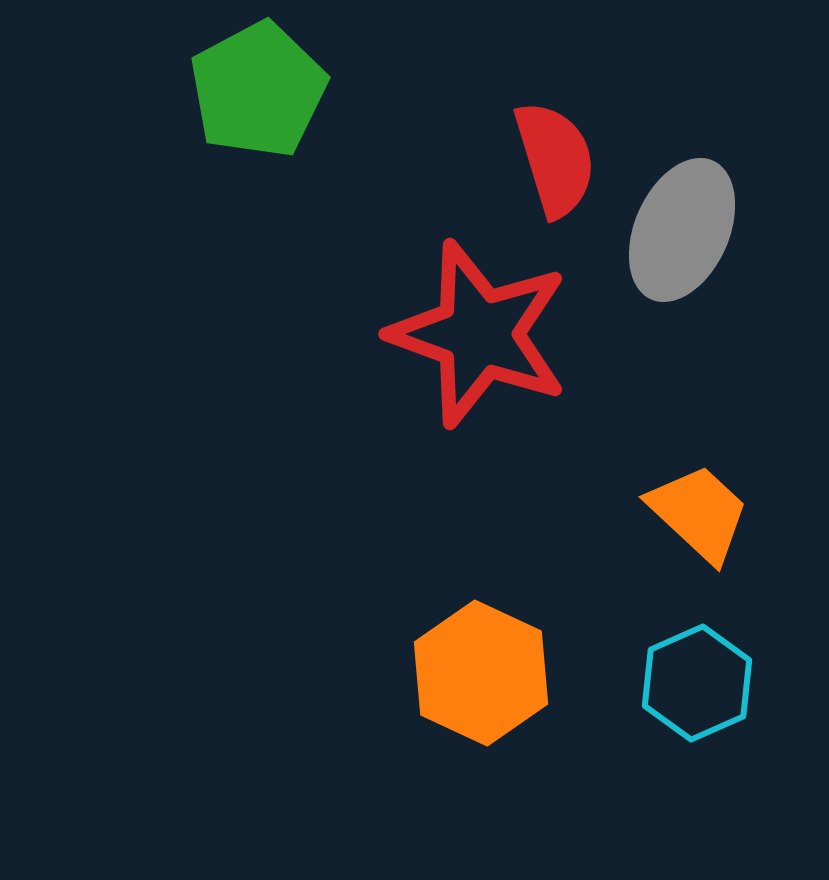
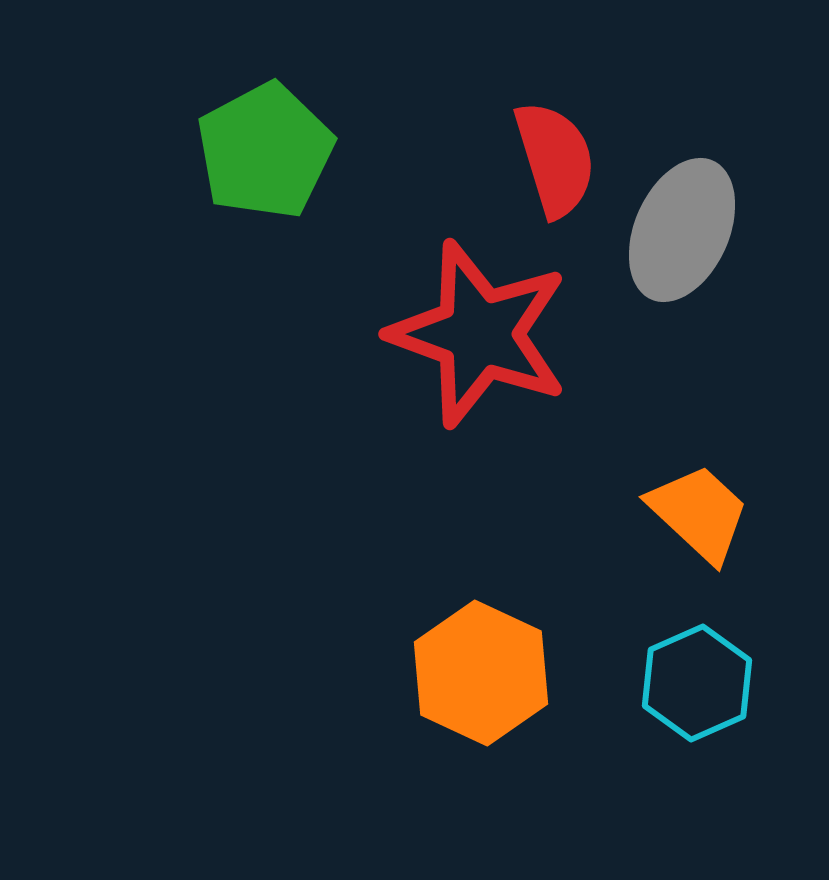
green pentagon: moved 7 px right, 61 px down
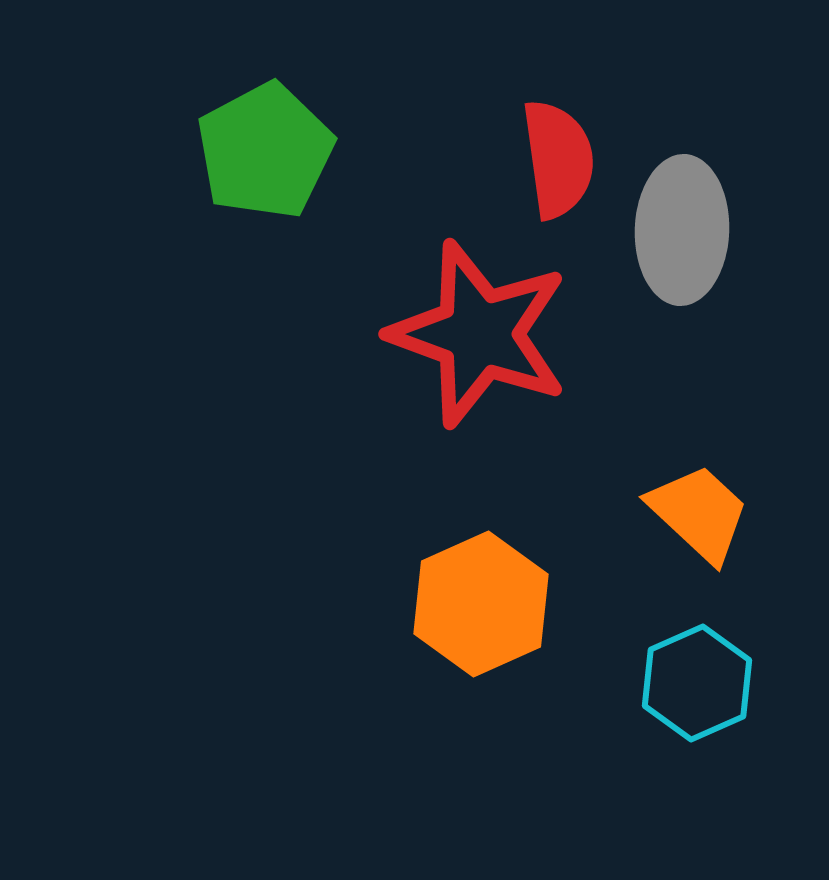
red semicircle: moved 3 px right; rotated 9 degrees clockwise
gray ellipse: rotated 22 degrees counterclockwise
orange hexagon: moved 69 px up; rotated 11 degrees clockwise
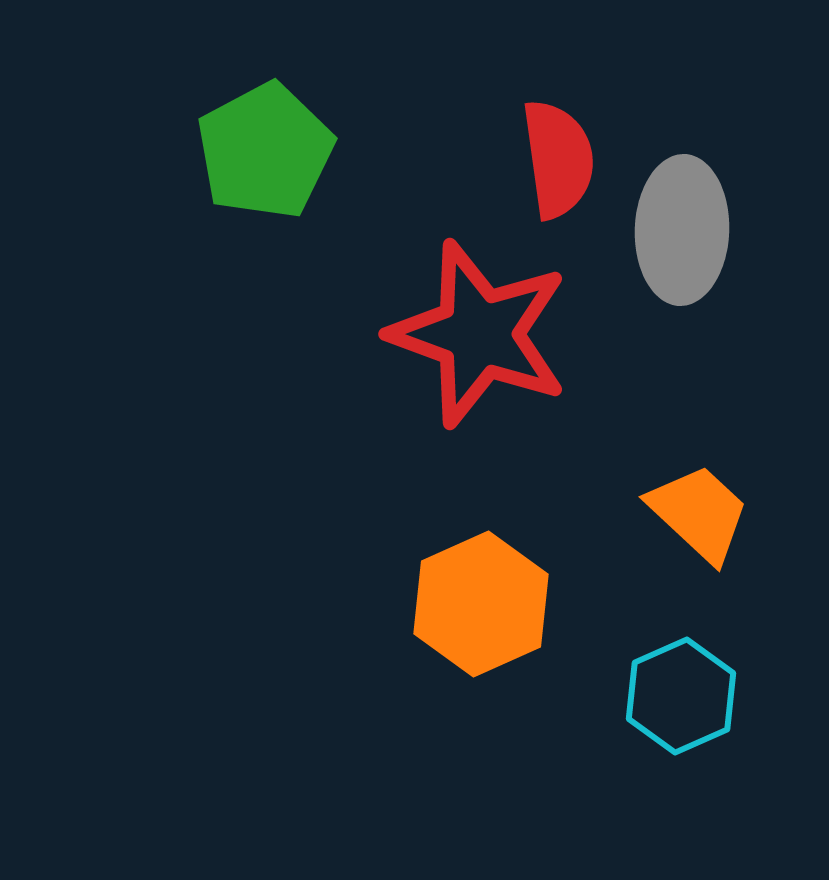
cyan hexagon: moved 16 px left, 13 px down
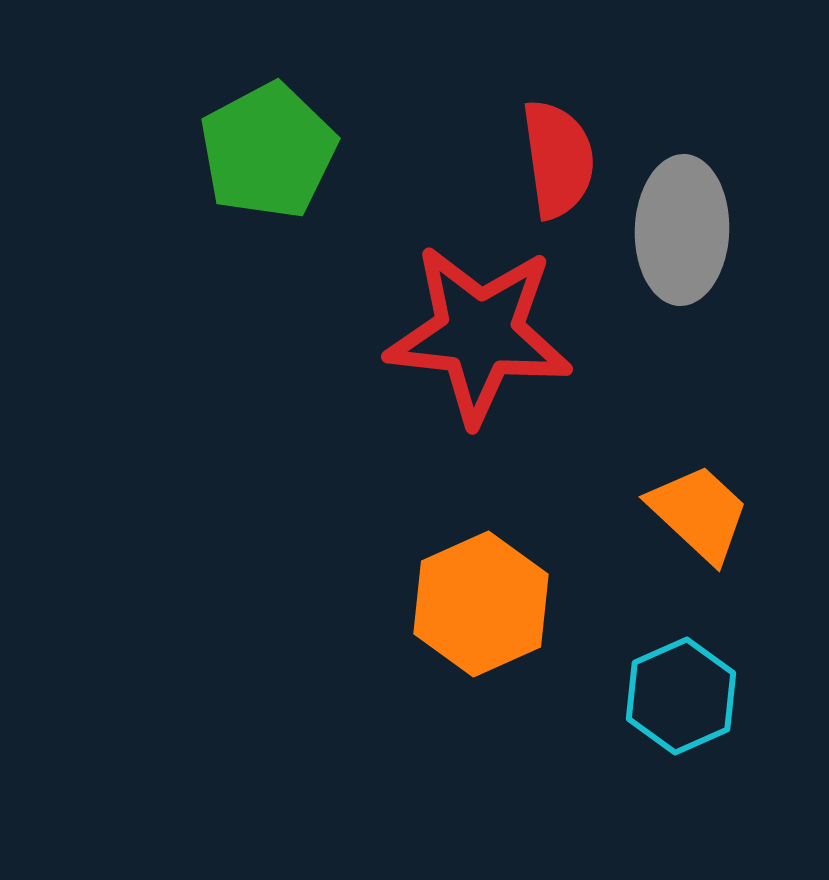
green pentagon: moved 3 px right
red star: rotated 14 degrees counterclockwise
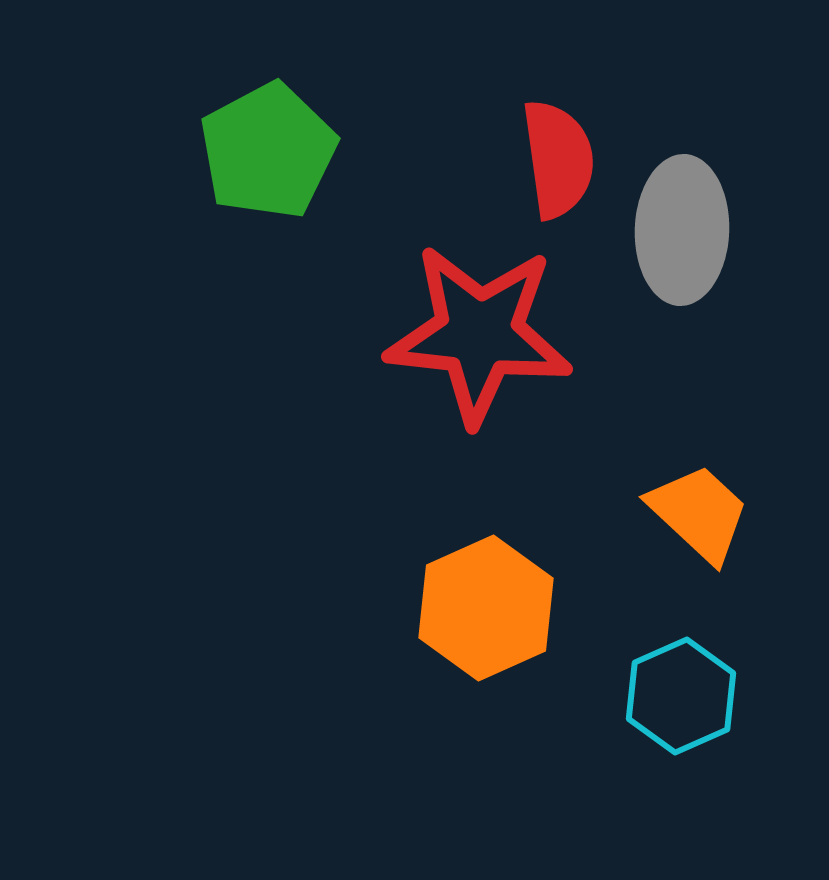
orange hexagon: moved 5 px right, 4 px down
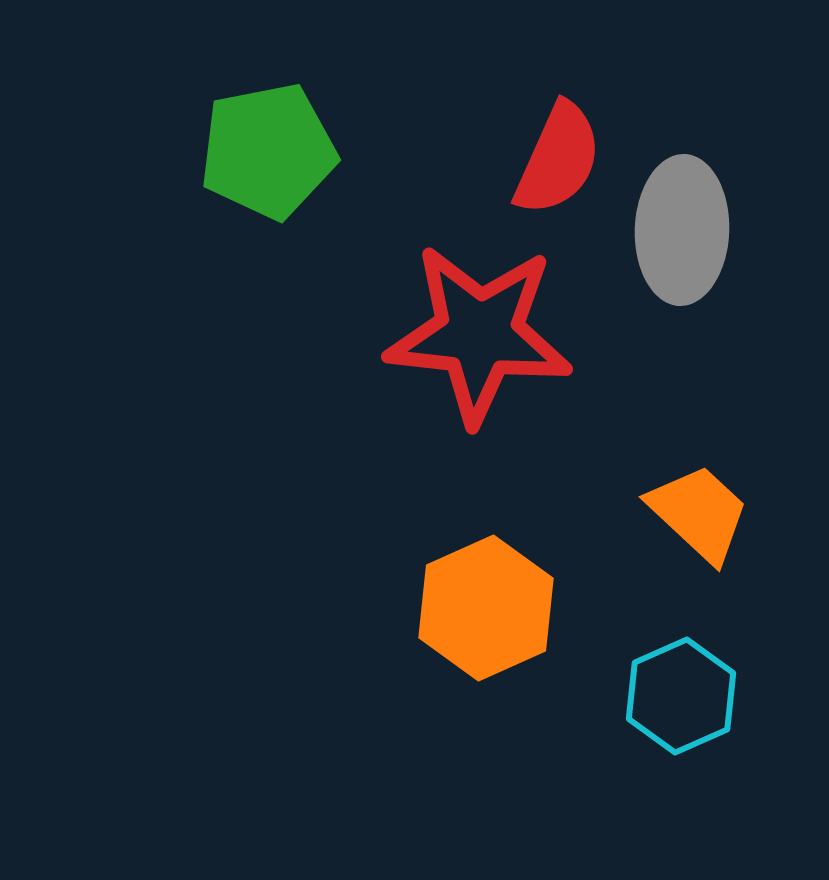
green pentagon: rotated 17 degrees clockwise
red semicircle: rotated 32 degrees clockwise
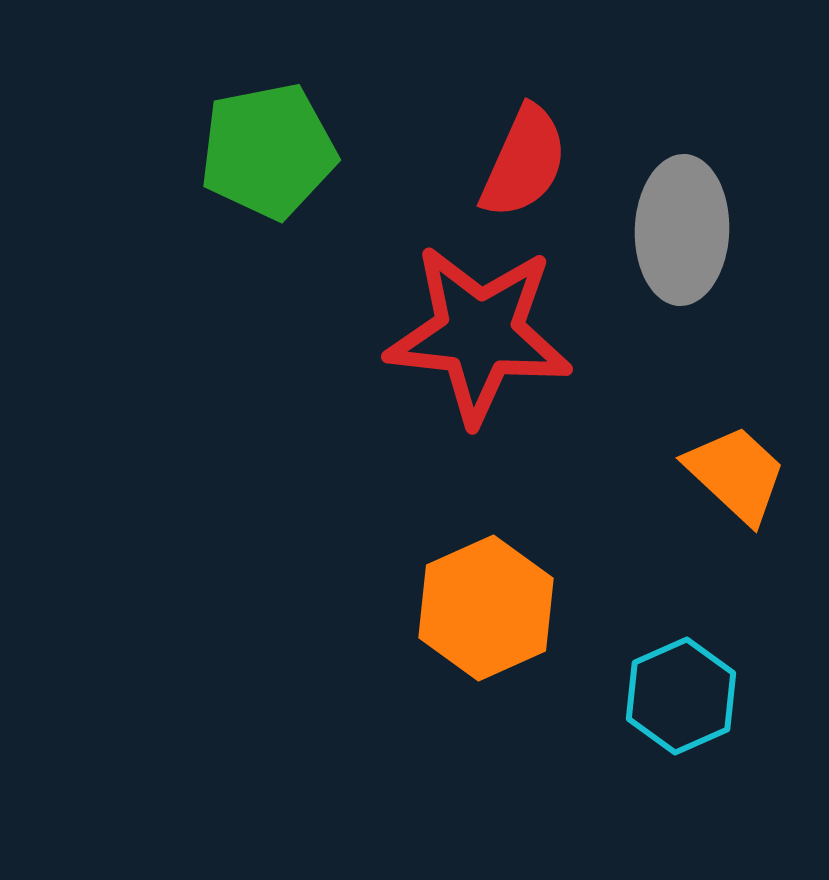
red semicircle: moved 34 px left, 3 px down
orange trapezoid: moved 37 px right, 39 px up
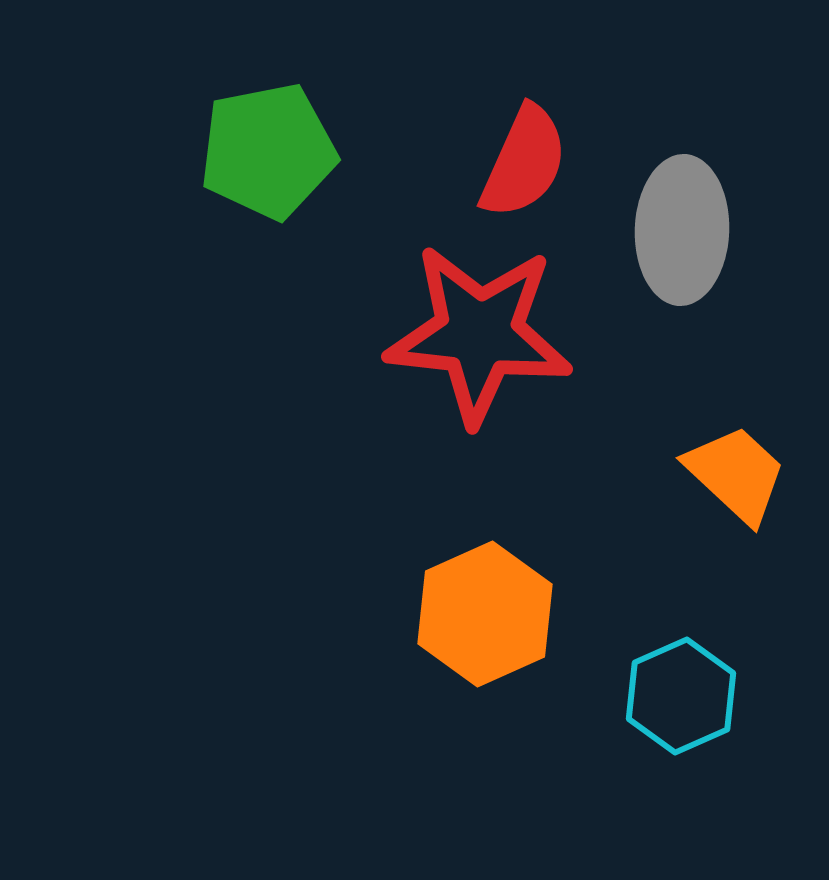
orange hexagon: moved 1 px left, 6 px down
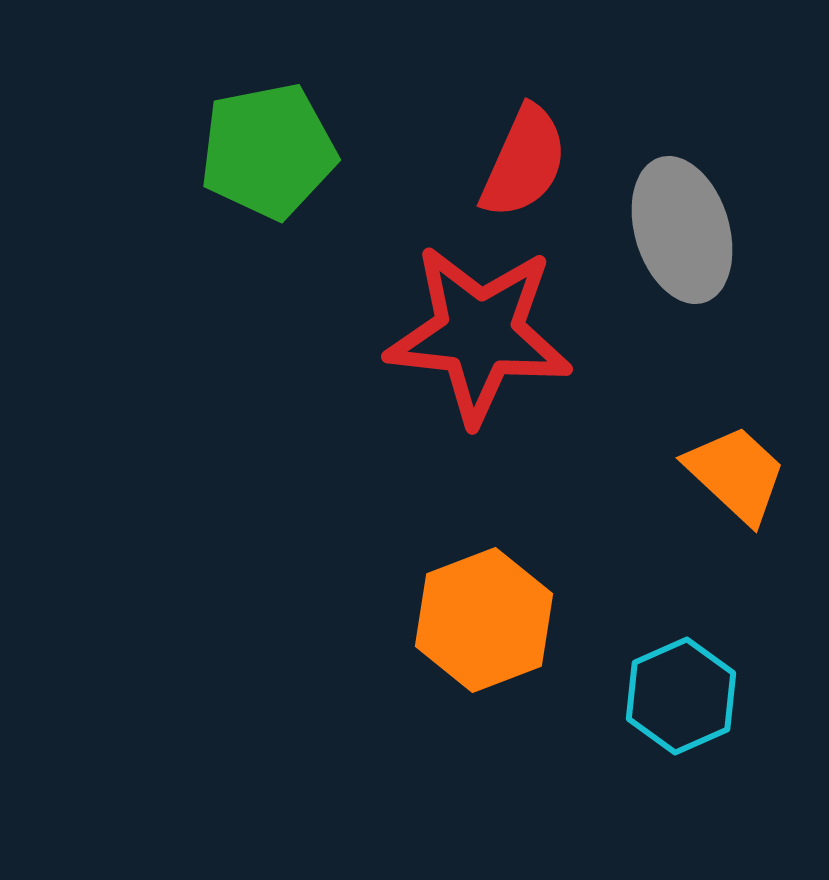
gray ellipse: rotated 19 degrees counterclockwise
orange hexagon: moved 1 px left, 6 px down; rotated 3 degrees clockwise
